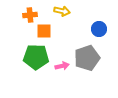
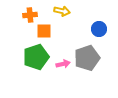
green pentagon: rotated 20 degrees counterclockwise
pink arrow: moved 1 px right, 2 px up
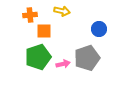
green pentagon: moved 2 px right
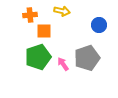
blue circle: moved 4 px up
pink arrow: rotated 112 degrees counterclockwise
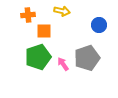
orange cross: moved 2 px left
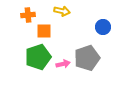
blue circle: moved 4 px right, 2 px down
pink arrow: rotated 112 degrees clockwise
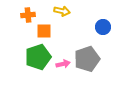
gray pentagon: moved 1 px down
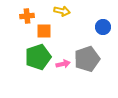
orange cross: moved 1 px left, 1 px down
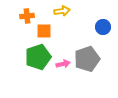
yellow arrow: rotated 21 degrees counterclockwise
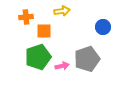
orange cross: moved 1 px left, 1 px down
pink arrow: moved 1 px left, 2 px down
